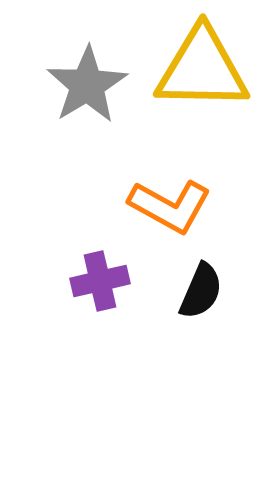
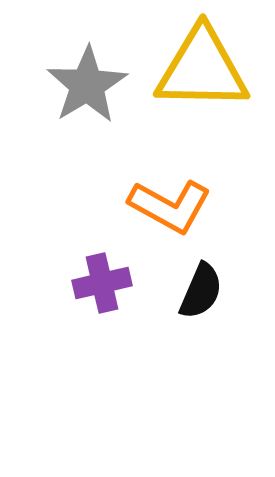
purple cross: moved 2 px right, 2 px down
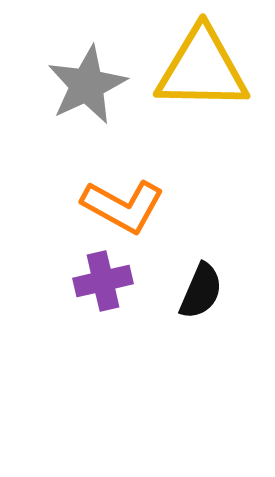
gray star: rotated 6 degrees clockwise
orange L-shape: moved 47 px left
purple cross: moved 1 px right, 2 px up
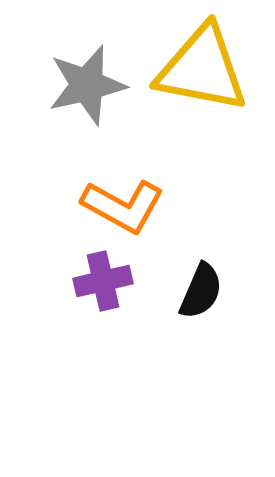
yellow triangle: rotated 10 degrees clockwise
gray star: rotated 12 degrees clockwise
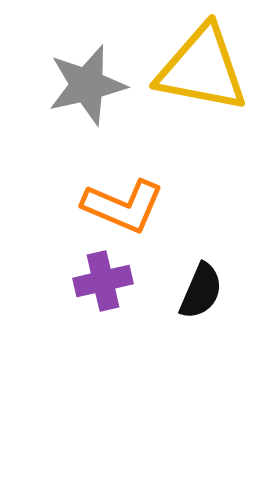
orange L-shape: rotated 6 degrees counterclockwise
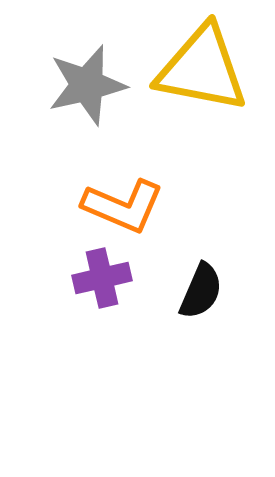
purple cross: moved 1 px left, 3 px up
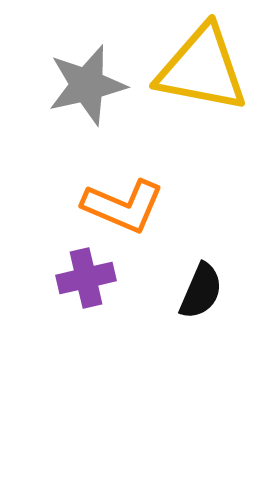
purple cross: moved 16 px left
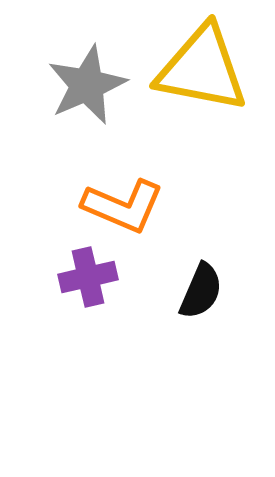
gray star: rotated 10 degrees counterclockwise
purple cross: moved 2 px right, 1 px up
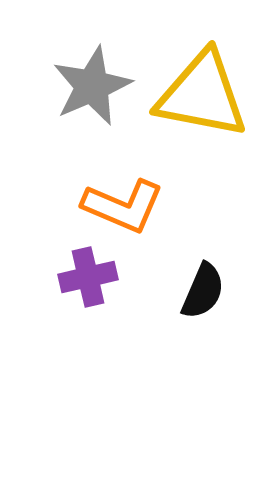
yellow triangle: moved 26 px down
gray star: moved 5 px right, 1 px down
black semicircle: moved 2 px right
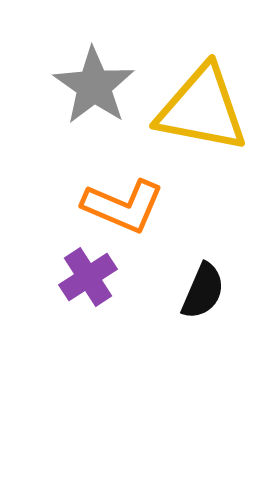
gray star: moved 2 px right; rotated 14 degrees counterclockwise
yellow triangle: moved 14 px down
purple cross: rotated 20 degrees counterclockwise
